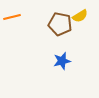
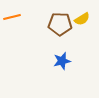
yellow semicircle: moved 2 px right, 3 px down
brown pentagon: rotated 10 degrees counterclockwise
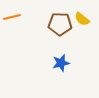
yellow semicircle: rotated 70 degrees clockwise
blue star: moved 1 px left, 2 px down
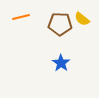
orange line: moved 9 px right
blue star: rotated 24 degrees counterclockwise
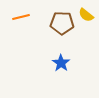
yellow semicircle: moved 4 px right, 4 px up
brown pentagon: moved 2 px right, 1 px up
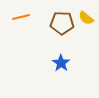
yellow semicircle: moved 3 px down
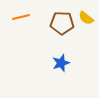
blue star: rotated 18 degrees clockwise
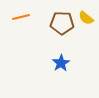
blue star: rotated 12 degrees counterclockwise
